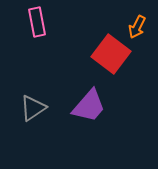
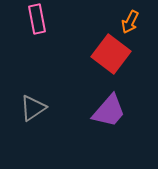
pink rectangle: moved 3 px up
orange arrow: moved 7 px left, 5 px up
purple trapezoid: moved 20 px right, 5 px down
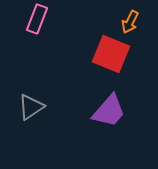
pink rectangle: rotated 32 degrees clockwise
red square: rotated 15 degrees counterclockwise
gray triangle: moved 2 px left, 1 px up
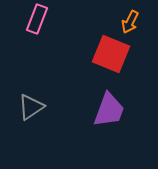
purple trapezoid: moved 1 px up; rotated 21 degrees counterclockwise
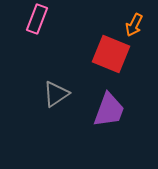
orange arrow: moved 4 px right, 3 px down
gray triangle: moved 25 px right, 13 px up
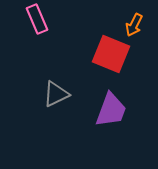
pink rectangle: rotated 44 degrees counterclockwise
gray triangle: rotated 8 degrees clockwise
purple trapezoid: moved 2 px right
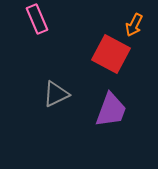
red square: rotated 6 degrees clockwise
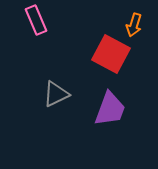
pink rectangle: moved 1 px left, 1 px down
orange arrow: rotated 10 degrees counterclockwise
purple trapezoid: moved 1 px left, 1 px up
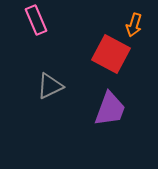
gray triangle: moved 6 px left, 8 px up
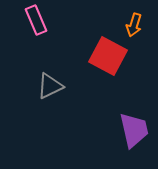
red square: moved 3 px left, 2 px down
purple trapezoid: moved 24 px right, 21 px down; rotated 33 degrees counterclockwise
